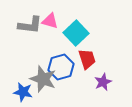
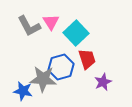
pink triangle: moved 1 px right, 1 px down; rotated 42 degrees clockwise
gray L-shape: moved 1 px left, 1 px down; rotated 55 degrees clockwise
gray star: rotated 16 degrees counterclockwise
blue star: moved 1 px up
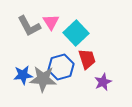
blue star: moved 16 px up; rotated 18 degrees counterclockwise
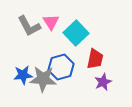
red trapezoid: moved 8 px right; rotated 30 degrees clockwise
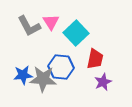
blue hexagon: rotated 20 degrees clockwise
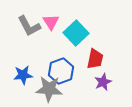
blue hexagon: moved 4 px down; rotated 25 degrees counterclockwise
gray star: moved 6 px right, 10 px down
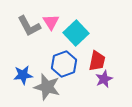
red trapezoid: moved 2 px right, 2 px down
blue hexagon: moved 3 px right, 7 px up
purple star: moved 1 px right, 3 px up
gray star: moved 2 px left, 2 px up; rotated 12 degrees clockwise
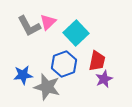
pink triangle: moved 3 px left; rotated 18 degrees clockwise
